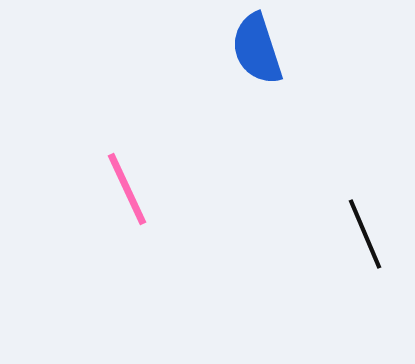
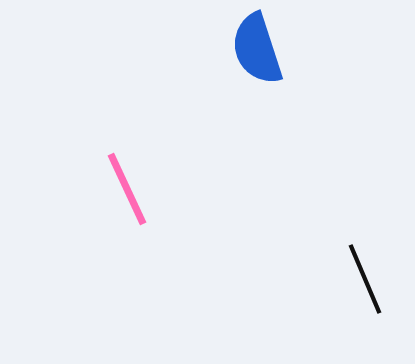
black line: moved 45 px down
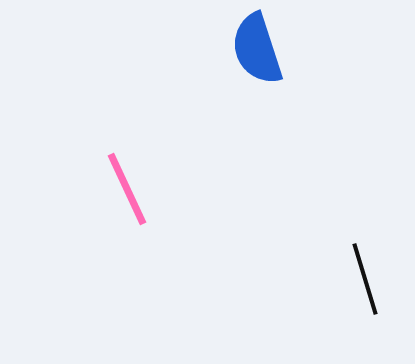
black line: rotated 6 degrees clockwise
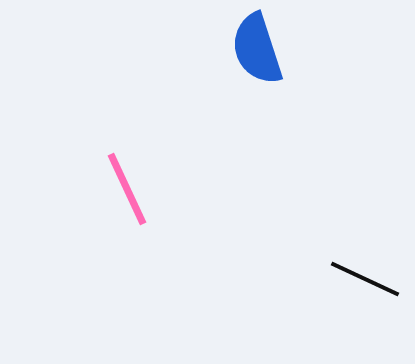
black line: rotated 48 degrees counterclockwise
